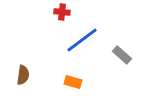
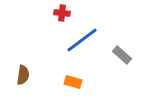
red cross: moved 1 px down
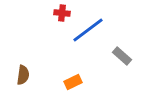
blue line: moved 6 px right, 10 px up
gray rectangle: moved 1 px down
orange rectangle: rotated 42 degrees counterclockwise
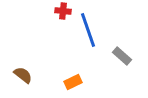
red cross: moved 1 px right, 2 px up
blue line: rotated 72 degrees counterclockwise
brown semicircle: rotated 60 degrees counterclockwise
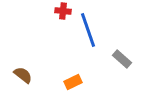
gray rectangle: moved 3 px down
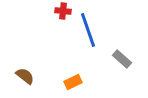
brown semicircle: moved 2 px right, 1 px down
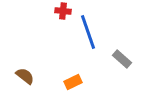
blue line: moved 2 px down
